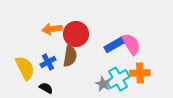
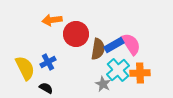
orange arrow: moved 9 px up
brown semicircle: moved 28 px right, 7 px up
cyan cross: moved 9 px up; rotated 10 degrees counterclockwise
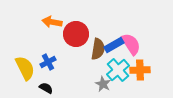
orange arrow: moved 2 px down; rotated 18 degrees clockwise
orange cross: moved 3 px up
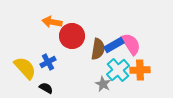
red circle: moved 4 px left, 2 px down
yellow semicircle: rotated 15 degrees counterclockwise
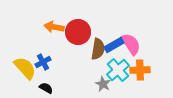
orange arrow: moved 2 px right, 5 px down
red circle: moved 6 px right, 4 px up
blue cross: moved 5 px left
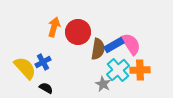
orange arrow: rotated 96 degrees clockwise
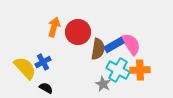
cyan cross: rotated 20 degrees counterclockwise
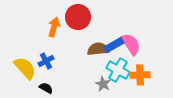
red circle: moved 15 px up
brown semicircle: rotated 105 degrees counterclockwise
blue cross: moved 3 px right, 1 px up
orange cross: moved 5 px down
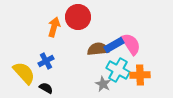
yellow semicircle: moved 1 px left, 5 px down
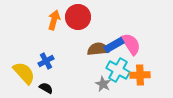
orange arrow: moved 7 px up
